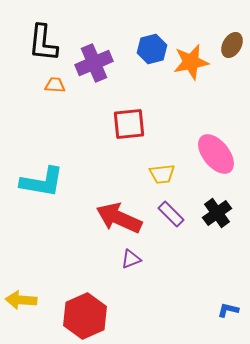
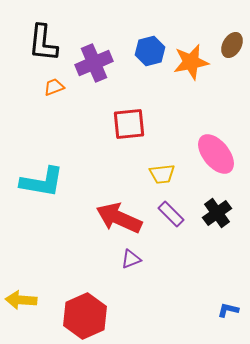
blue hexagon: moved 2 px left, 2 px down
orange trapezoid: moved 1 px left, 2 px down; rotated 25 degrees counterclockwise
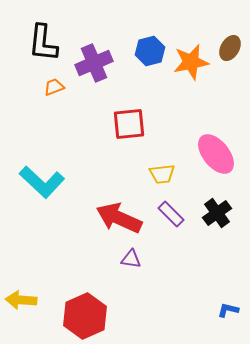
brown ellipse: moved 2 px left, 3 px down
cyan L-shape: rotated 33 degrees clockwise
purple triangle: rotated 30 degrees clockwise
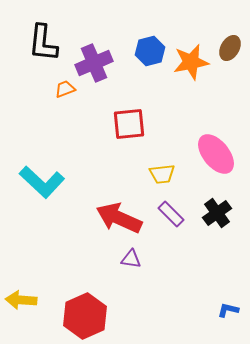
orange trapezoid: moved 11 px right, 2 px down
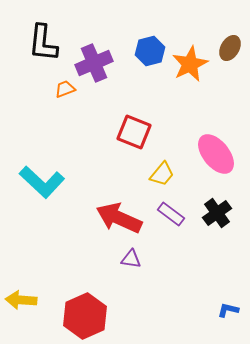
orange star: moved 1 px left, 2 px down; rotated 15 degrees counterclockwise
red square: moved 5 px right, 8 px down; rotated 28 degrees clockwise
yellow trapezoid: rotated 44 degrees counterclockwise
purple rectangle: rotated 8 degrees counterclockwise
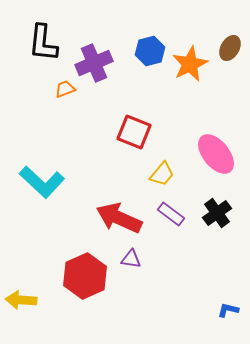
red hexagon: moved 40 px up
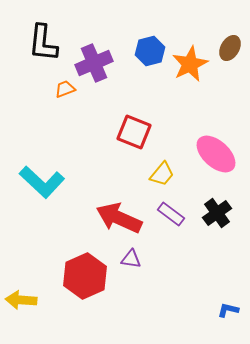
pink ellipse: rotated 9 degrees counterclockwise
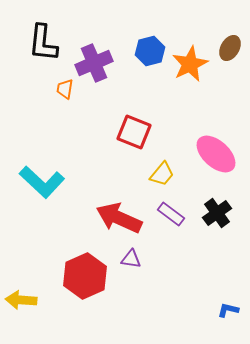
orange trapezoid: rotated 60 degrees counterclockwise
